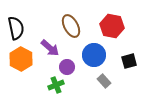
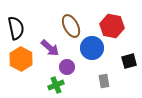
blue circle: moved 2 px left, 7 px up
gray rectangle: rotated 32 degrees clockwise
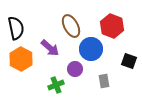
red hexagon: rotated 10 degrees clockwise
blue circle: moved 1 px left, 1 px down
black square: rotated 35 degrees clockwise
purple circle: moved 8 px right, 2 px down
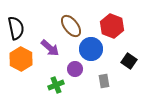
brown ellipse: rotated 10 degrees counterclockwise
black square: rotated 14 degrees clockwise
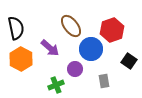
red hexagon: moved 4 px down; rotated 20 degrees clockwise
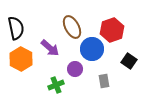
brown ellipse: moved 1 px right, 1 px down; rotated 10 degrees clockwise
blue circle: moved 1 px right
